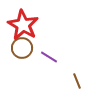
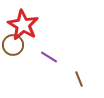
brown circle: moved 9 px left, 3 px up
brown line: moved 2 px right, 2 px up
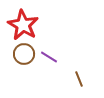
brown circle: moved 11 px right, 9 px down
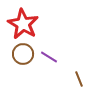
red star: moved 1 px up
brown circle: moved 1 px left
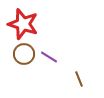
red star: rotated 12 degrees counterclockwise
brown circle: moved 1 px right
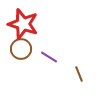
brown circle: moved 3 px left, 5 px up
brown line: moved 5 px up
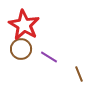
red star: moved 1 px right, 1 px down; rotated 12 degrees clockwise
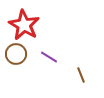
brown circle: moved 5 px left, 5 px down
brown line: moved 2 px right, 1 px down
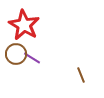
purple line: moved 17 px left, 1 px down
